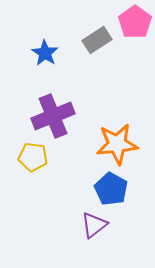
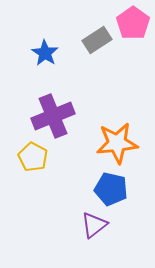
pink pentagon: moved 2 px left, 1 px down
orange star: moved 1 px up
yellow pentagon: rotated 20 degrees clockwise
blue pentagon: rotated 16 degrees counterclockwise
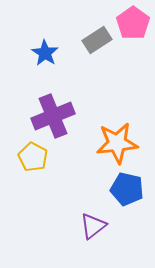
blue pentagon: moved 16 px right
purple triangle: moved 1 px left, 1 px down
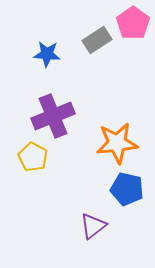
blue star: moved 2 px right, 1 px down; rotated 28 degrees counterclockwise
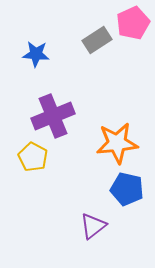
pink pentagon: rotated 12 degrees clockwise
blue star: moved 11 px left
